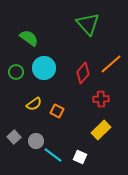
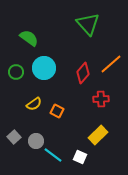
yellow rectangle: moved 3 px left, 5 px down
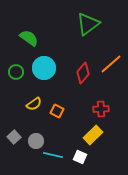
green triangle: rotated 35 degrees clockwise
red cross: moved 10 px down
yellow rectangle: moved 5 px left
cyan line: rotated 24 degrees counterclockwise
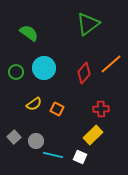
green semicircle: moved 5 px up
red diamond: moved 1 px right
orange square: moved 2 px up
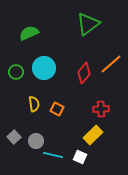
green semicircle: rotated 60 degrees counterclockwise
yellow semicircle: rotated 63 degrees counterclockwise
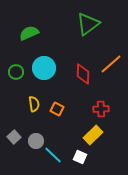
red diamond: moved 1 px left, 1 px down; rotated 40 degrees counterclockwise
cyan line: rotated 30 degrees clockwise
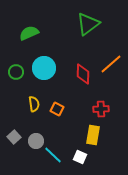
yellow rectangle: rotated 36 degrees counterclockwise
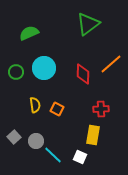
yellow semicircle: moved 1 px right, 1 px down
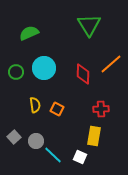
green triangle: moved 1 px right, 1 px down; rotated 25 degrees counterclockwise
yellow rectangle: moved 1 px right, 1 px down
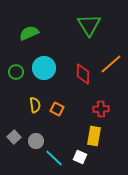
cyan line: moved 1 px right, 3 px down
